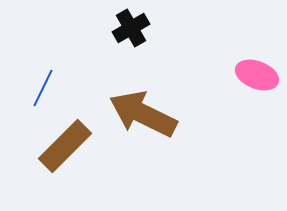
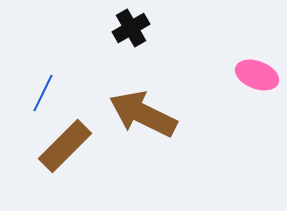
blue line: moved 5 px down
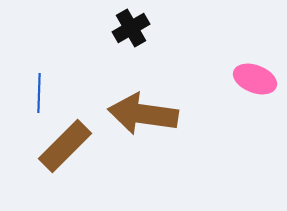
pink ellipse: moved 2 px left, 4 px down
blue line: moved 4 px left; rotated 24 degrees counterclockwise
brown arrow: rotated 18 degrees counterclockwise
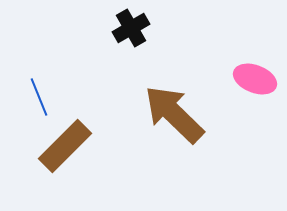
blue line: moved 4 px down; rotated 24 degrees counterclockwise
brown arrow: moved 31 px right; rotated 36 degrees clockwise
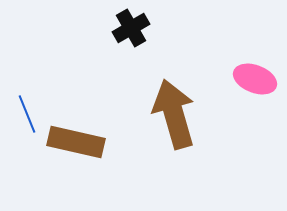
blue line: moved 12 px left, 17 px down
brown arrow: rotated 30 degrees clockwise
brown rectangle: moved 11 px right, 4 px up; rotated 58 degrees clockwise
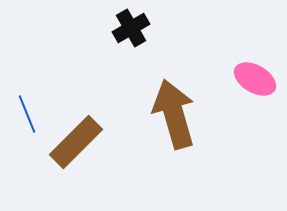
pink ellipse: rotated 9 degrees clockwise
brown rectangle: rotated 58 degrees counterclockwise
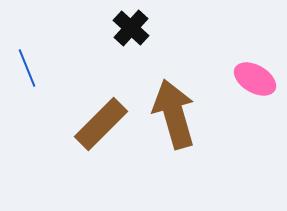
black cross: rotated 18 degrees counterclockwise
blue line: moved 46 px up
brown rectangle: moved 25 px right, 18 px up
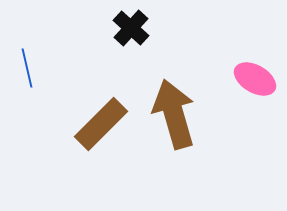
blue line: rotated 9 degrees clockwise
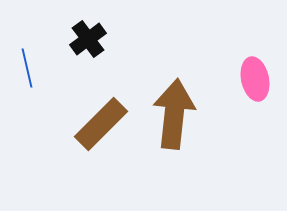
black cross: moved 43 px left, 11 px down; rotated 12 degrees clockwise
pink ellipse: rotated 48 degrees clockwise
brown arrow: rotated 22 degrees clockwise
